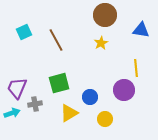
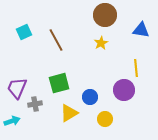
cyan arrow: moved 8 px down
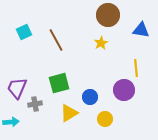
brown circle: moved 3 px right
cyan arrow: moved 1 px left, 1 px down; rotated 14 degrees clockwise
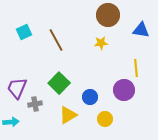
yellow star: rotated 24 degrees clockwise
green square: rotated 30 degrees counterclockwise
yellow triangle: moved 1 px left, 2 px down
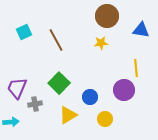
brown circle: moved 1 px left, 1 px down
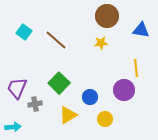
cyan square: rotated 28 degrees counterclockwise
brown line: rotated 20 degrees counterclockwise
cyan arrow: moved 2 px right, 5 px down
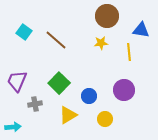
yellow line: moved 7 px left, 16 px up
purple trapezoid: moved 7 px up
blue circle: moved 1 px left, 1 px up
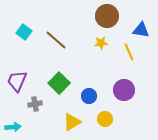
yellow line: rotated 18 degrees counterclockwise
yellow triangle: moved 4 px right, 7 px down
